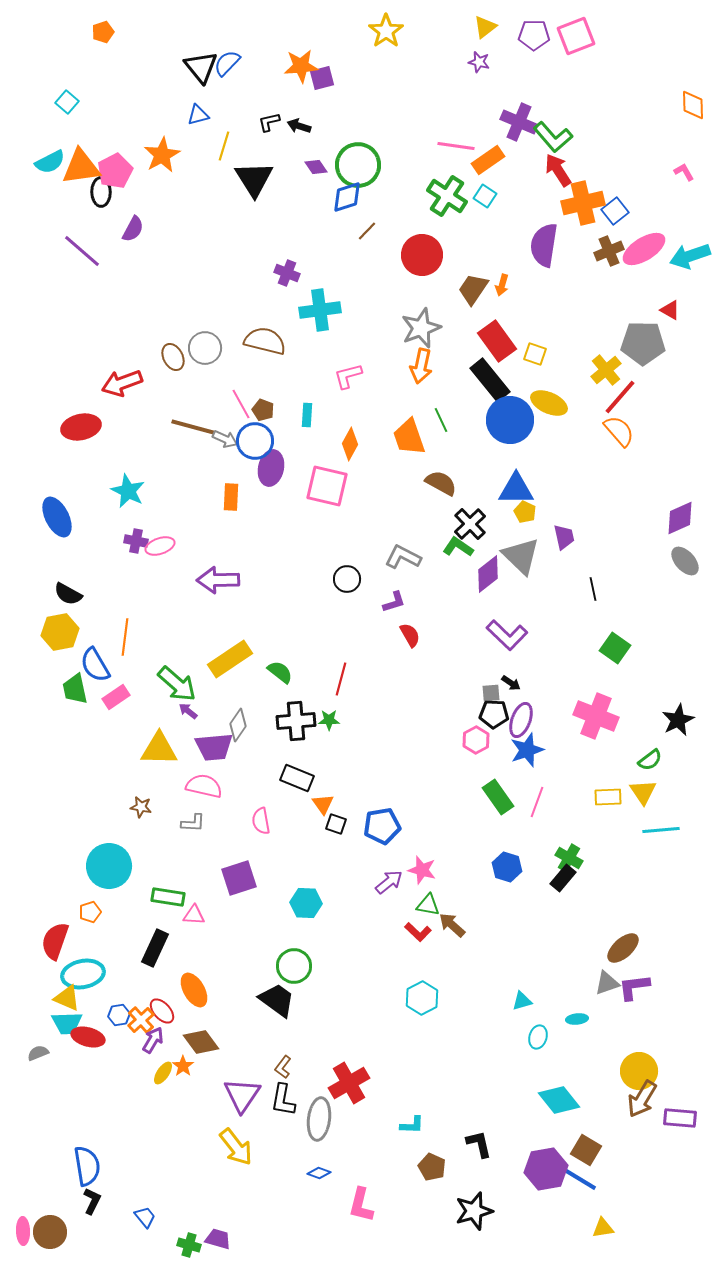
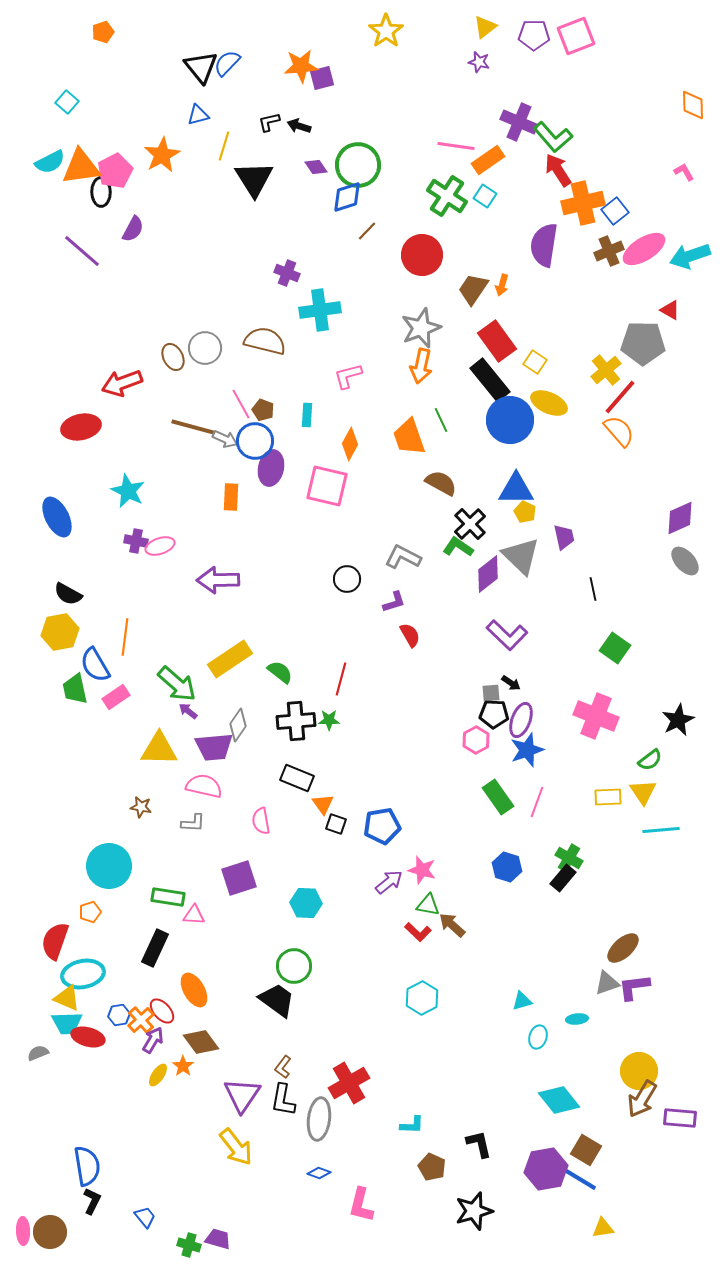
yellow square at (535, 354): moved 8 px down; rotated 15 degrees clockwise
yellow ellipse at (163, 1073): moved 5 px left, 2 px down
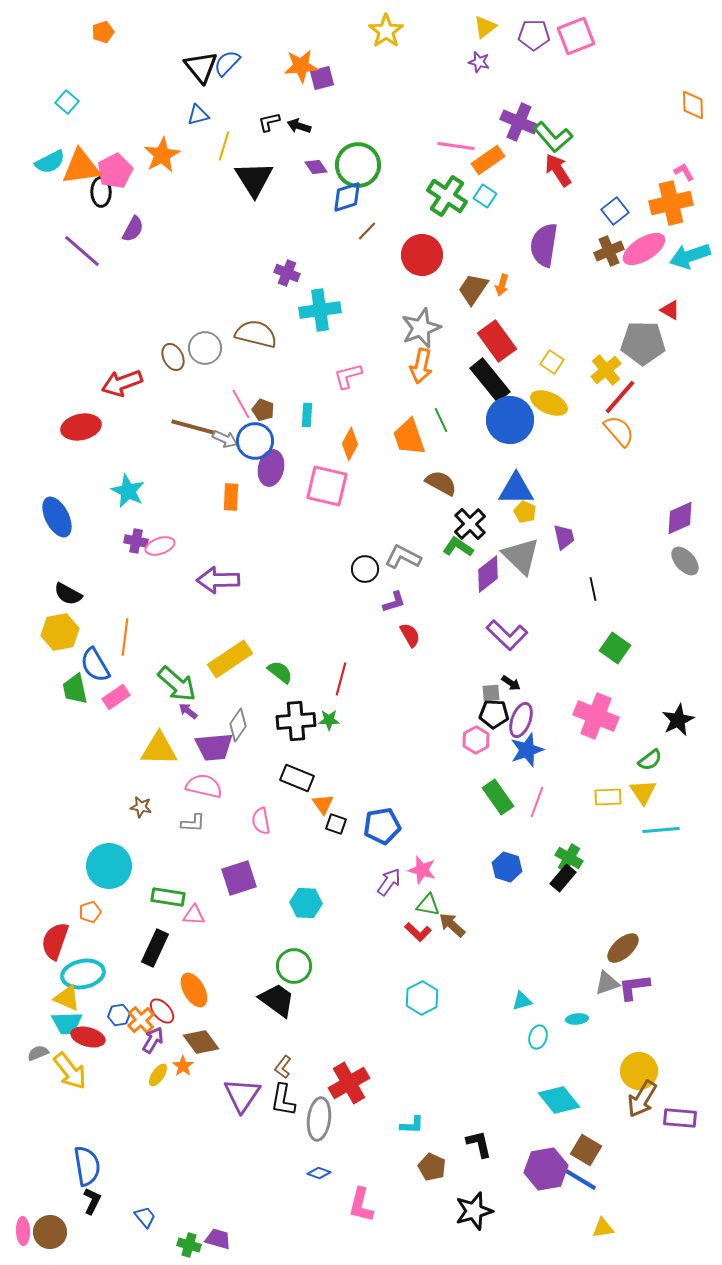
orange cross at (583, 203): moved 88 px right
brown semicircle at (265, 341): moved 9 px left, 7 px up
yellow square at (535, 362): moved 17 px right
black circle at (347, 579): moved 18 px right, 10 px up
purple arrow at (389, 882): rotated 16 degrees counterclockwise
yellow arrow at (236, 1147): moved 166 px left, 76 px up
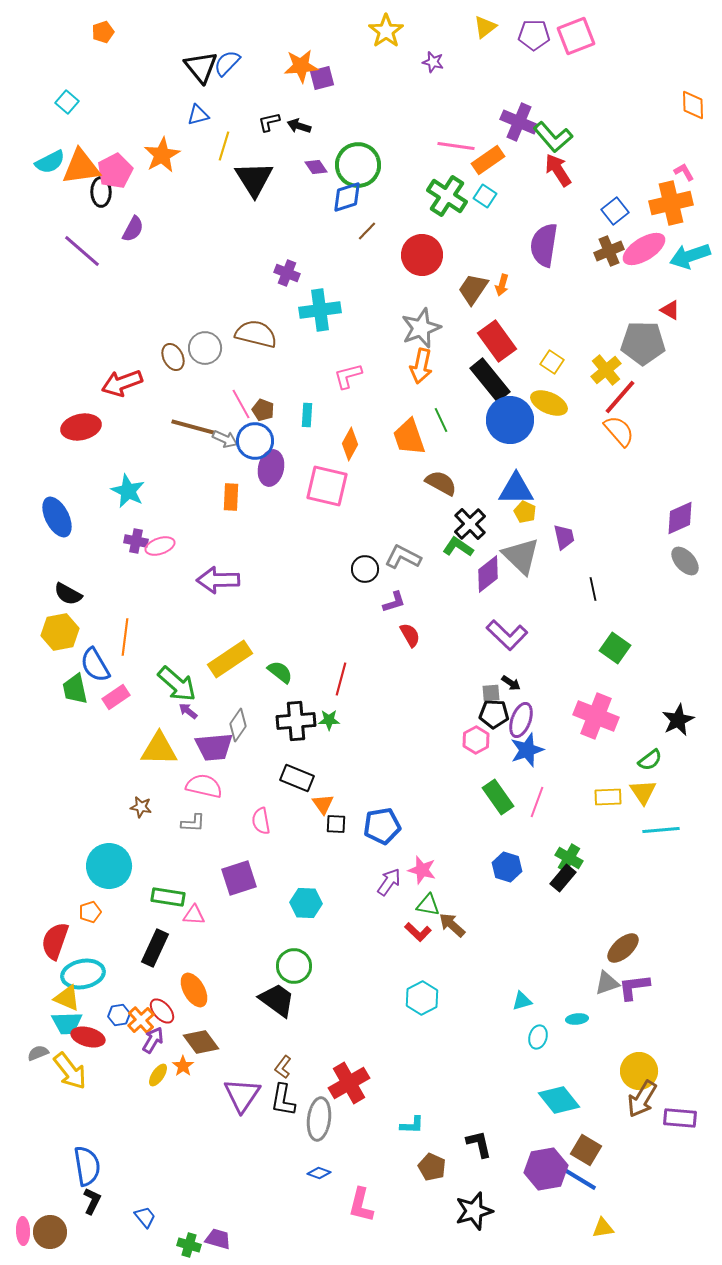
purple star at (479, 62): moved 46 px left
black square at (336, 824): rotated 15 degrees counterclockwise
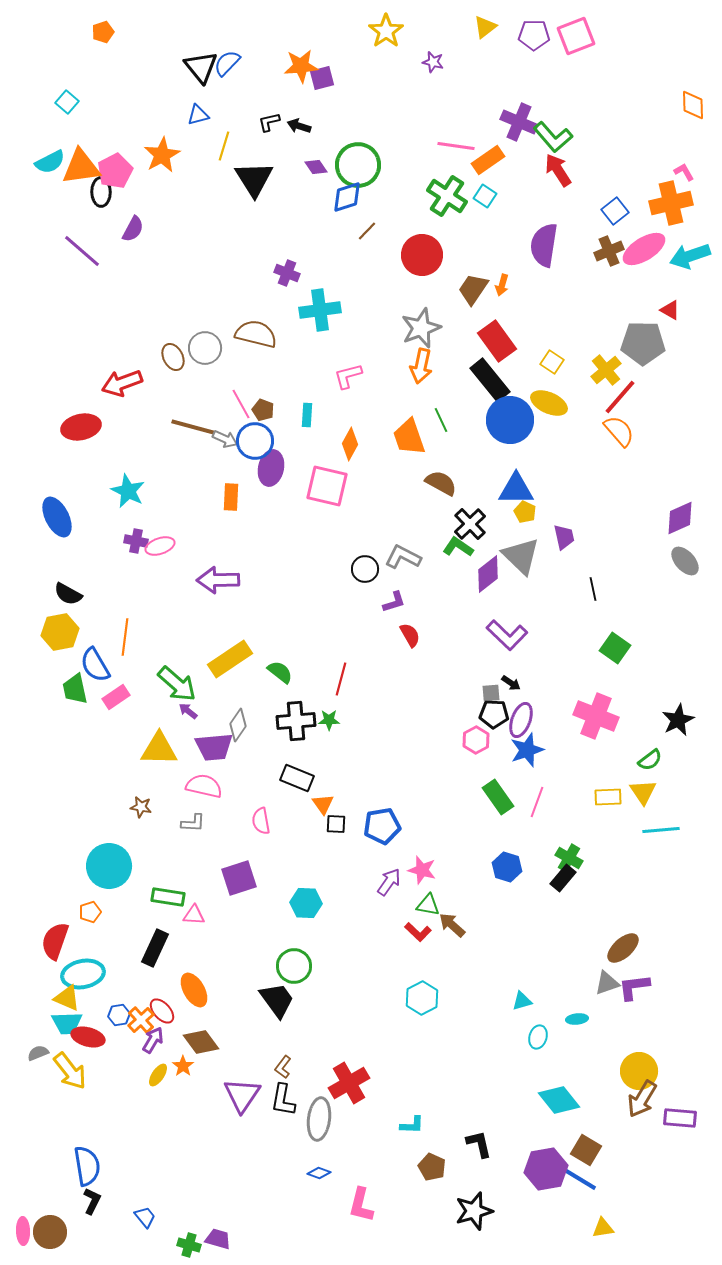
black trapezoid at (277, 1000): rotated 18 degrees clockwise
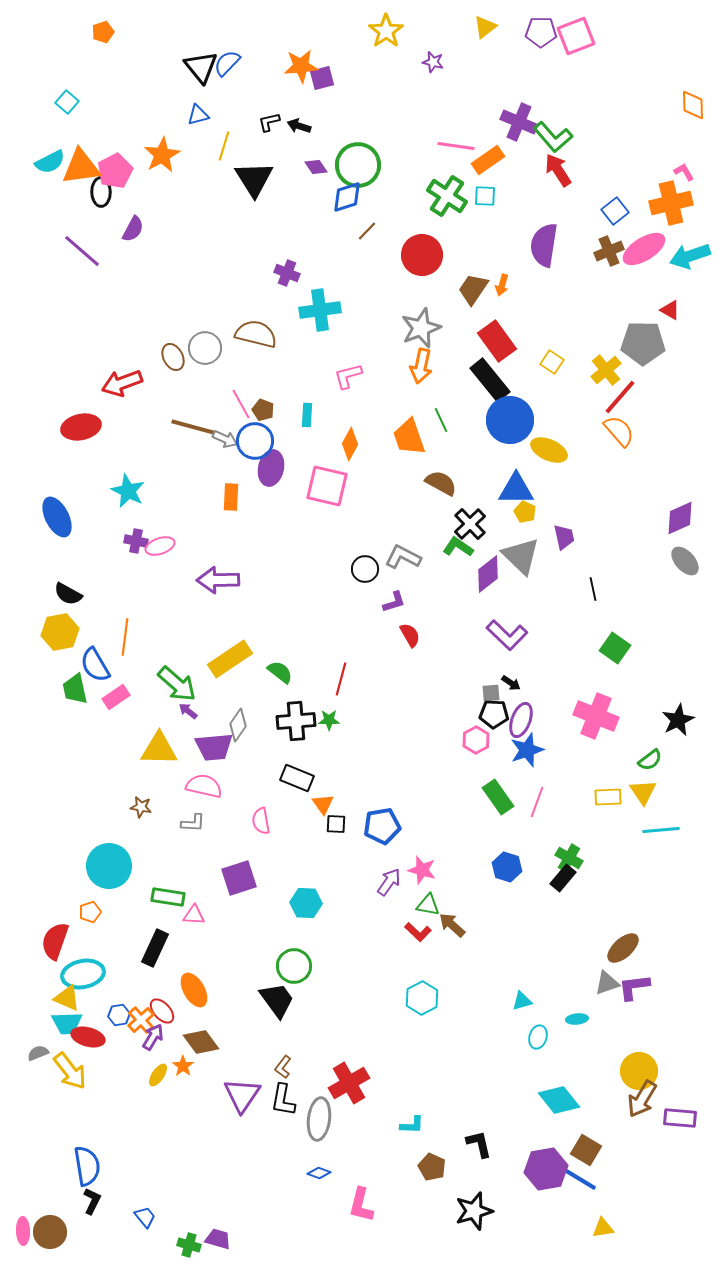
purple pentagon at (534, 35): moved 7 px right, 3 px up
cyan square at (485, 196): rotated 30 degrees counterclockwise
yellow ellipse at (549, 403): moved 47 px down
purple arrow at (153, 1040): moved 3 px up
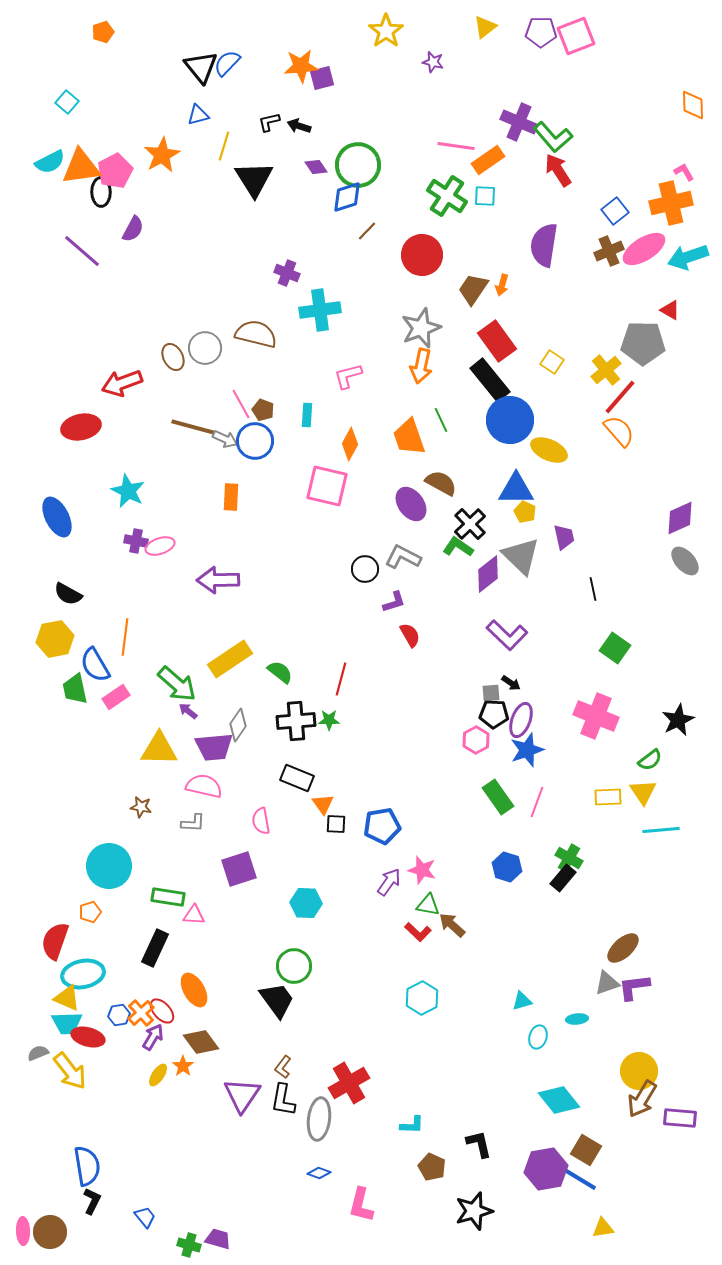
cyan arrow at (690, 256): moved 2 px left, 1 px down
purple ellipse at (271, 468): moved 140 px right, 36 px down; rotated 48 degrees counterclockwise
yellow hexagon at (60, 632): moved 5 px left, 7 px down
purple square at (239, 878): moved 9 px up
orange cross at (141, 1020): moved 7 px up
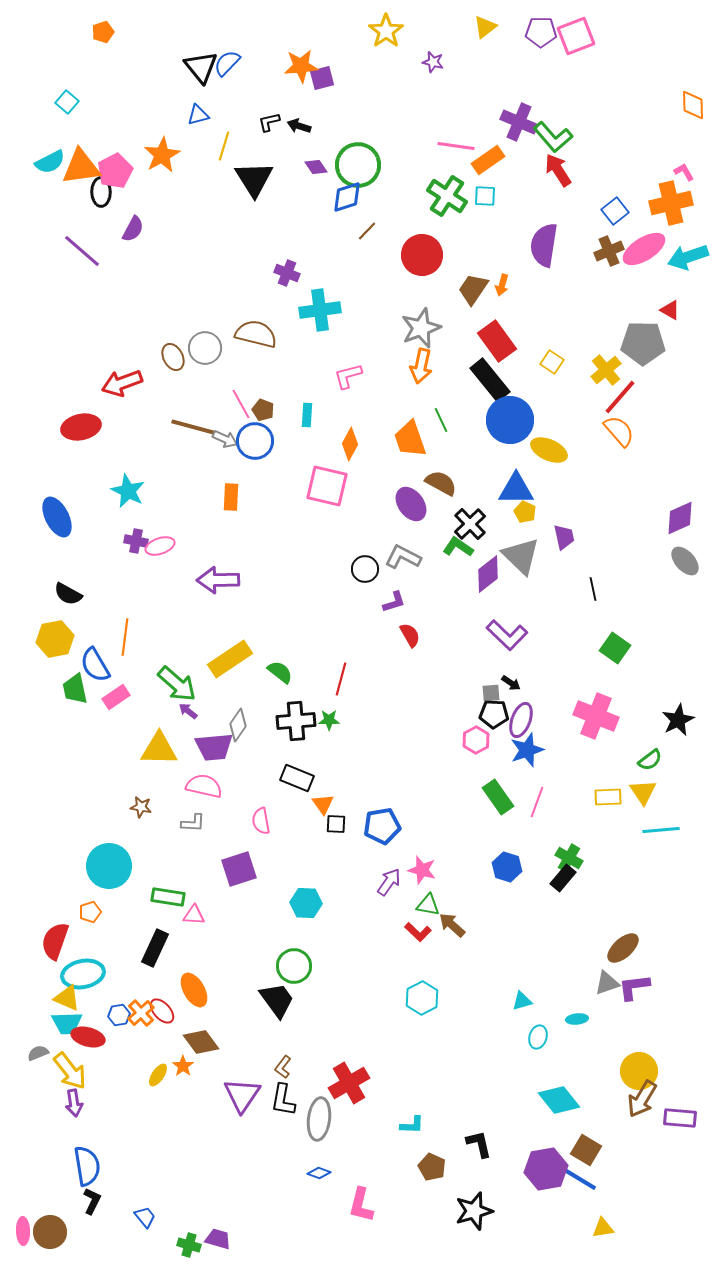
orange trapezoid at (409, 437): moved 1 px right, 2 px down
purple arrow at (153, 1037): moved 79 px left, 66 px down; rotated 140 degrees clockwise
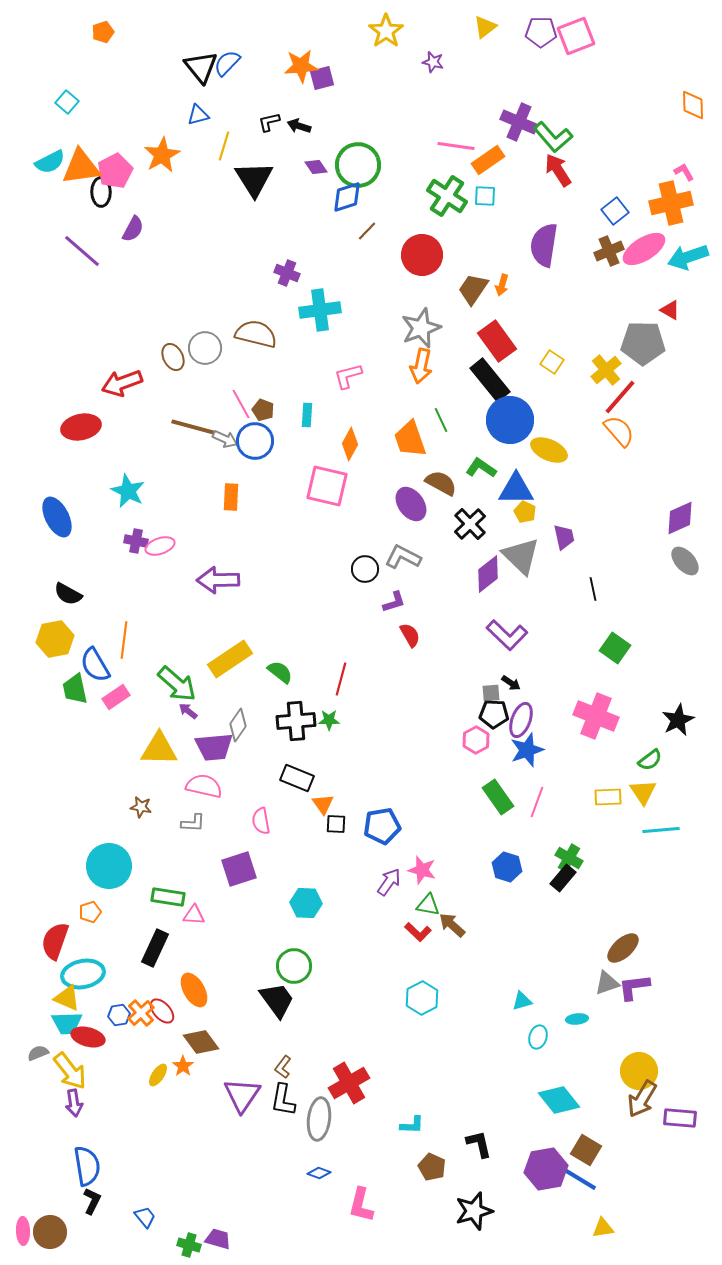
green L-shape at (458, 547): moved 23 px right, 79 px up
orange line at (125, 637): moved 1 px left, 3 px down
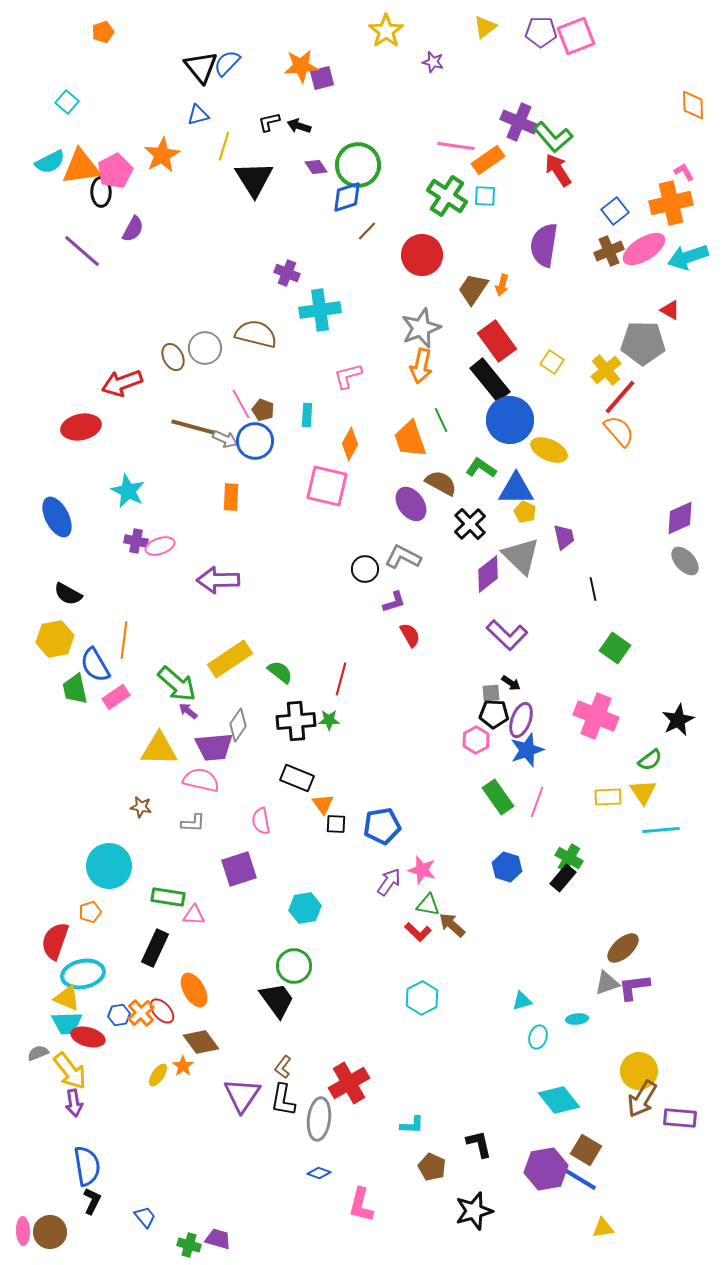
pink semicircle at (204, 786): moved 3 px left, 6 px up
cyan hexagon at (306, 903): moved 1 px left, 5 px down; rotated 12 degrees counterclockwise
